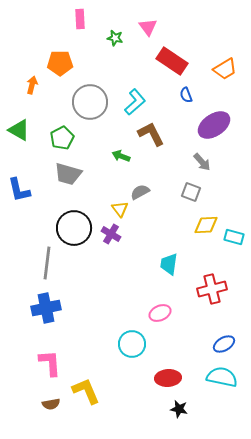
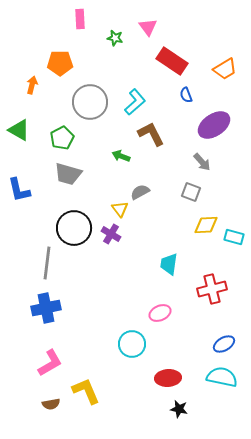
pink L-shape: rotated 64 degrees clockwise
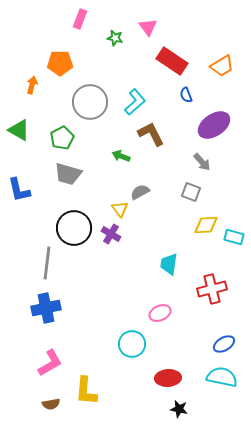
pink rectangle: rotated 24 degrees clockwise
orange trapezoid: moved 3 px left, 3 px up
yellow L-shape: rotated 152 degrees counterclockwise
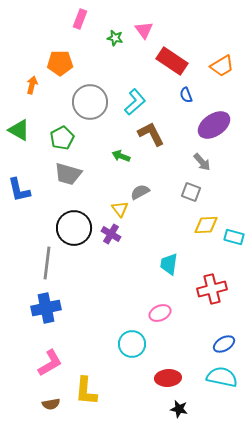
pink triangle: moved 4 px left, 3 px down
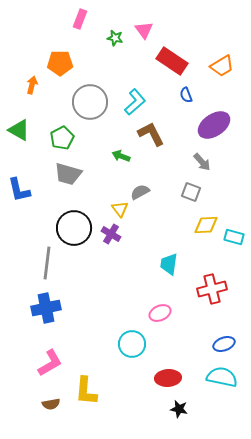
blue ellipse: rotated 10 degrees clockwise
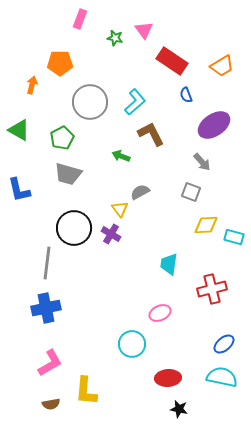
blue ellipse: rotated 20 degrees counterclockwise
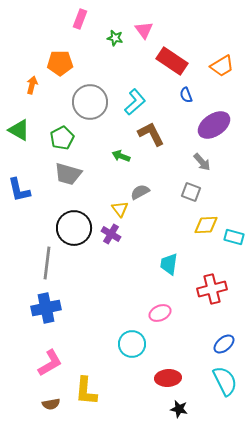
cyan semicircle: moved 3 px right, 4 px down; rotated 52 degrees clockwise
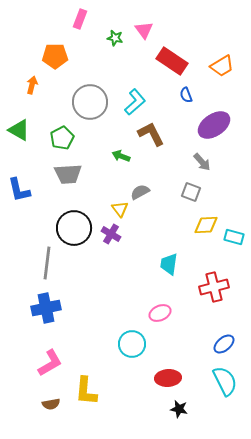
orange pentagon: moved 5 px left, 7 px up
gray trapezoid: rotated 20 degrees counterclockwise
red cross: moved 2 px right, 2 px up
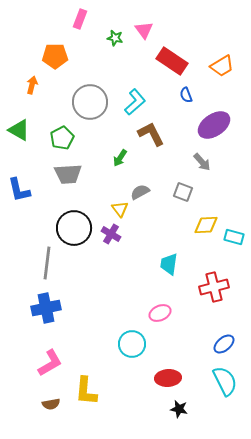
green arrow: moved 1 px left, 2 px down; rotated 78 degrees counterclockwise
gray square: moved 8 px left
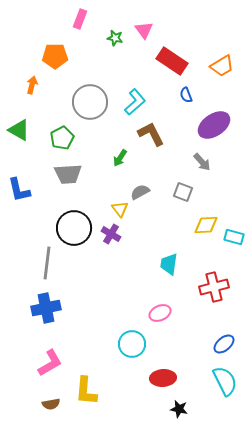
red ellipse: moved 5 px left
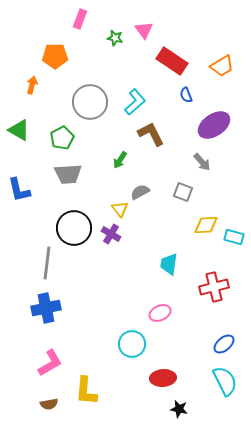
green arrow: moved 2 px down
brown semicircle: moved 2 px left
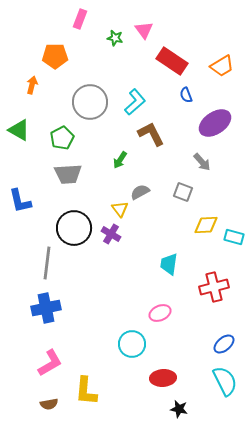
purple ellipse: moved 1 px right, 2 px up
blue L-shape: moved 1 px right, 11 px down
